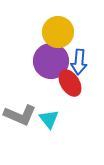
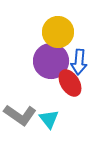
gray L-shape: rotated 12 degrees clockwise
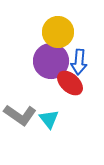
red ellipse: rotated 16 degrees counterclockwise
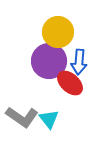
purple circle: moved 2 px left
gray L-shape: moved 2 px right, 2 px down
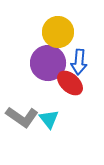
purple circle: moved 1 px left, 2 px down
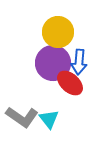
purple circle: moved 5 px right
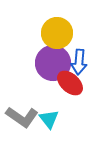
yellow circle: moved 1 px left, 1 px down
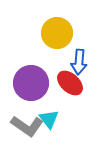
purple circle: moved 22 px left, 20 px down
gray L-shape: moved 5 px right, 9 px down
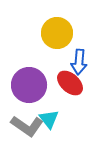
purple circle: moved 2 px left, 2 px down
